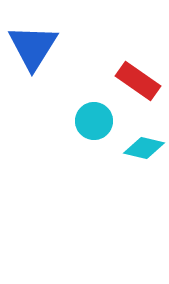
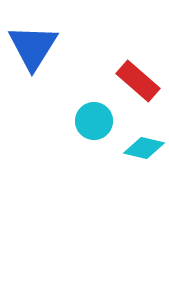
red rectangle: rotated 6 degrees clockwise
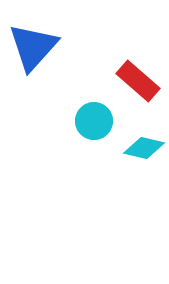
blue triangle: rotated 10 degrees clockwise
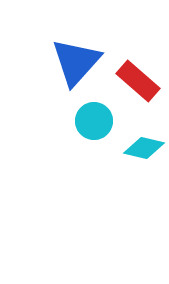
blue triangle: moved 43 px right, 15 px down
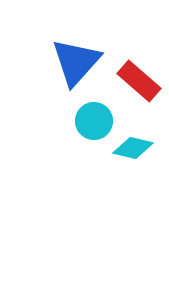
red rectangle: moved 1 px right
cyan diamond: moved 11 px left
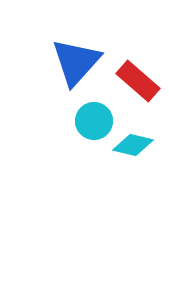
red rectangle: moved 1 px left
cyan diamond: moved 3 px up
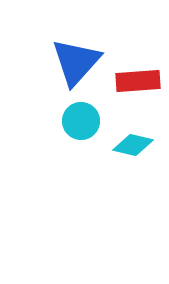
red rectangle: rotated 45 degrees counterclockwise
cyan circle: moved 13 px left
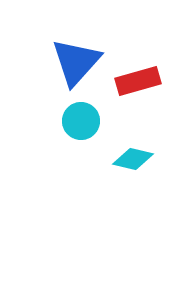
red rectangle: rotated 12 degrees counterclockwise
cyan diamond: moved 14 px down
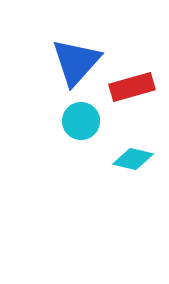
red rectangle: moved 6 px left, 6 px down
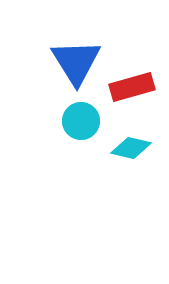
blue triangle: rotated 14 degrees counterclockwise
cyan diamond: moved 2 px left, 11 px up
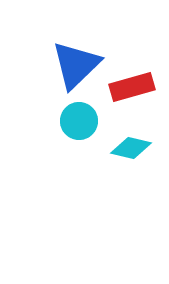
blue triangle: moved 3 px down; rotated 18 degrees clockwise
cyan circle: moved 2 px left
